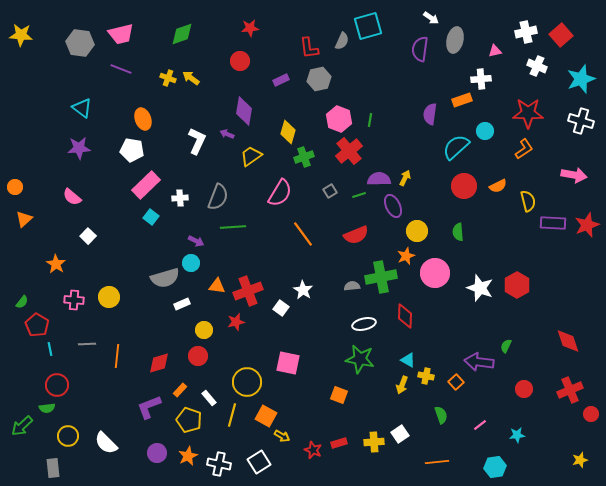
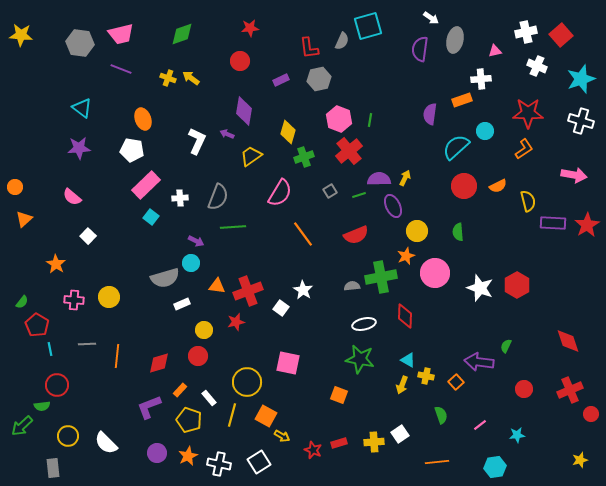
red star at (587, 225): rotated 10 degrees counterclockwise
green semicircle at (47, 408): moved 5 px left, 2 px up
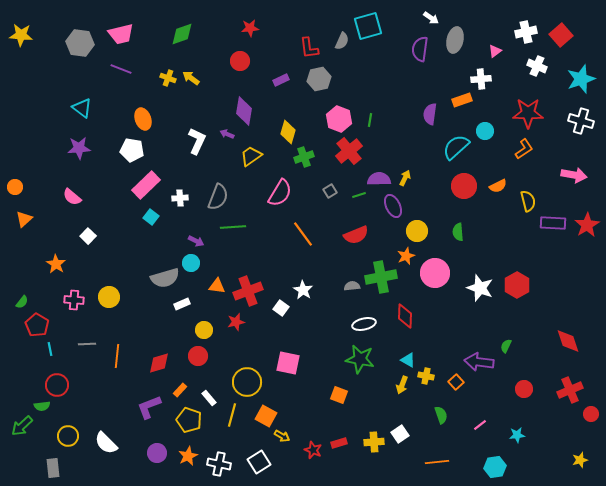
pink triangle at (495, 51): rotated 24 degrees counterclockwise
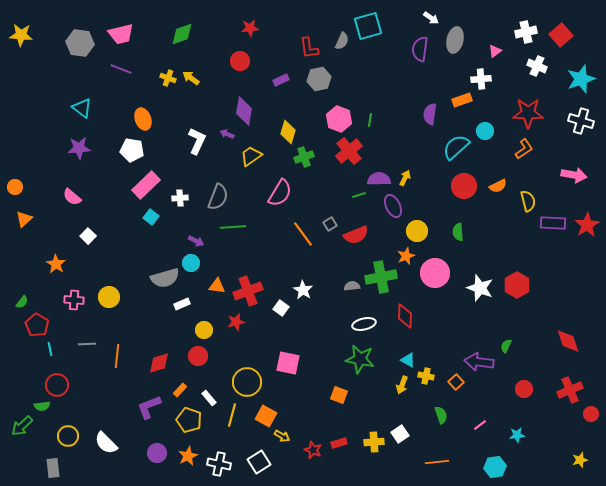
gray square at (330, 191): moved 33 px down
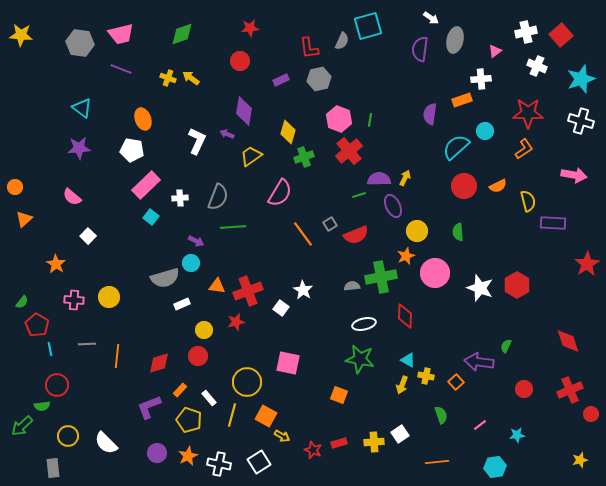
red star at (587, 225): moved 39 px down
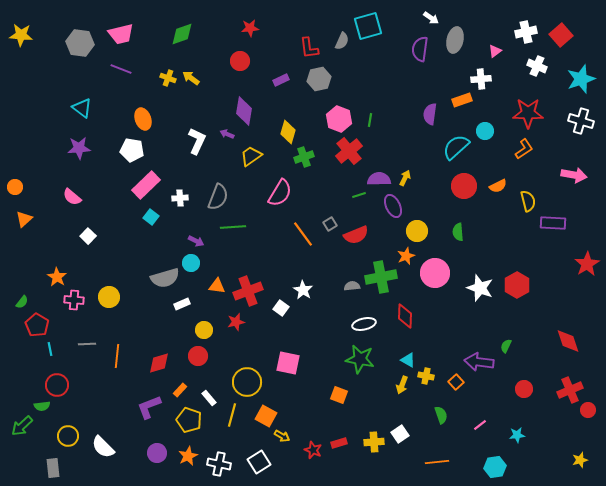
orange star at (56, 264): moved 1 px right, 13 px down
red circle at (591, 414): moved 3 px left, 4 px up
white semicircle at (106, 443): moved 3 px left, 4 px down
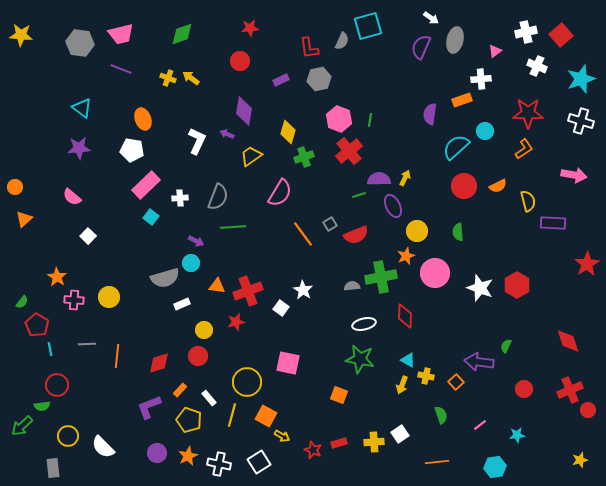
purple semicircle at (420, 49): moved 1 px right, 2 px up; rotated 15 degrees clockwise
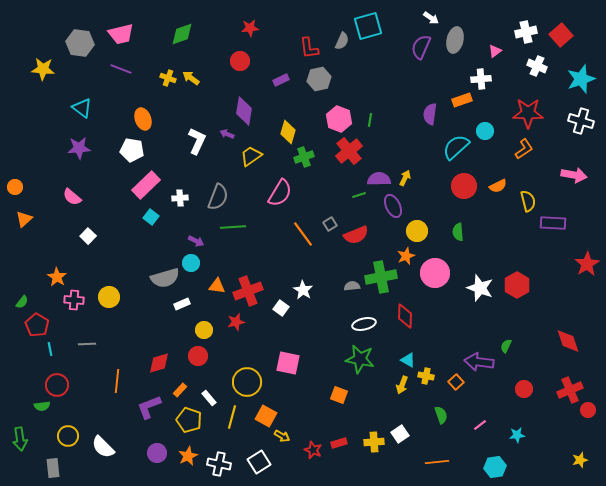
yellow star at (21, 35): moved 22 px right, 34 px down
orange line at (117, 356): moved 25 px down
yellow line at (232, 415): moved 2 px down
green arrow at (22, 426): moved 2 px left, 13 px down; rotated 55 degrees counterclockwise
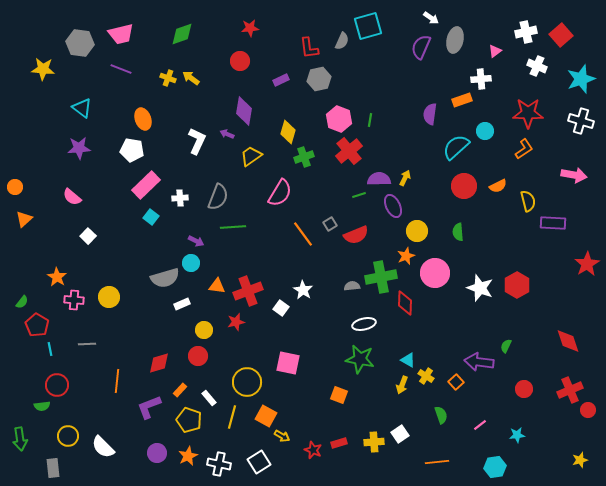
red diamond at (405, 316): moved 13 px up
yellow cross at (426, 376): rotated 21 degrees clockwise
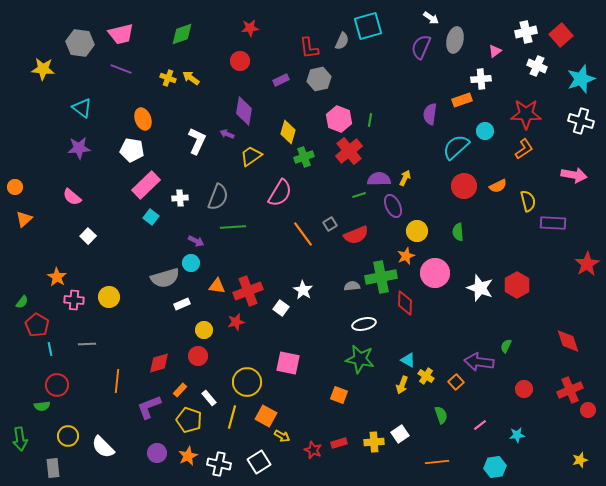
red star at (528, 113): moved 2 px left, 1 px down
